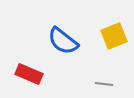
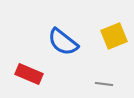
blue semicircle: moved 1 px down
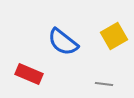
yellow square: rotated 8 degrees counterclockwise
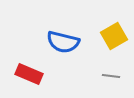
blue semicircle: rotated 24 degrees counterclockwise
gray line: moved 7 px right, 8 px up
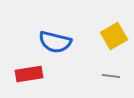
blue semicircle: moved 8 px left
red rectangle: rotated 32 degrees counterclockwise
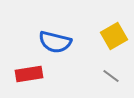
gray line: rotated 30 degrees clockwise
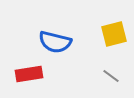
yellow square: moved 2 px up; rotated 16 degrees clockwise
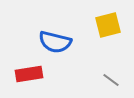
yellow square: moved 6 px left, 9 px up
gray line: moved 4 px down
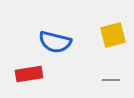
yellow square: moved 5 px right, 10 px down
gray line: rotated 36 degrees counterclockwise
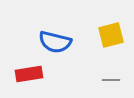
yellow square: moved 2 px left
